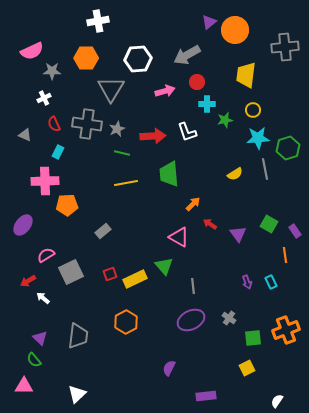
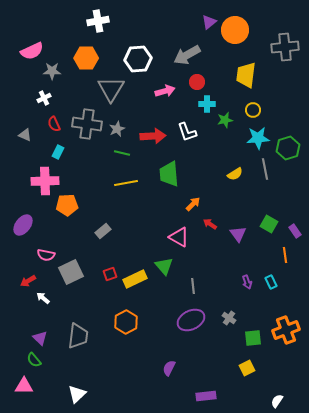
pink semicircle at (46, 255): rotated 138 degrees counterclockwise
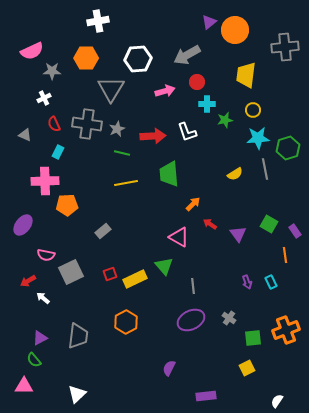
purple triangle at (40, 338): rotated 49 degrees clockwise
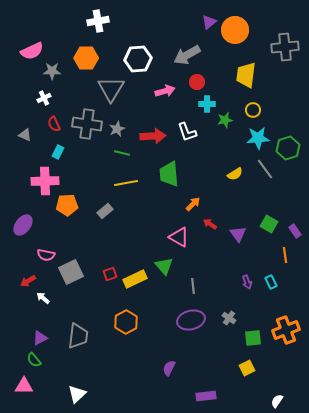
gray line at (265, 169): rotated 25 degrees counterclockwise
gray rectangle at (103, 231): moved 2 px right, 20 px up
purple ellipse at (191, 320): rotated 12 degrees clockwise
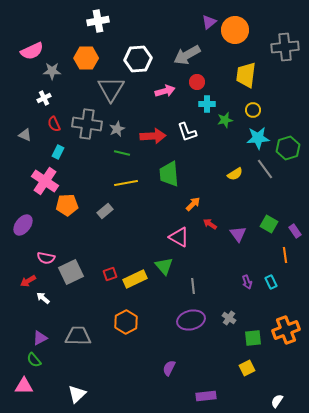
pink cross at (45, 181): rotated 36 degrees clockwise
pink semicircle at (46, 255): moved 3 px down
gray trapezoid at (78, 336): rotated 96 degrees counterclockwise
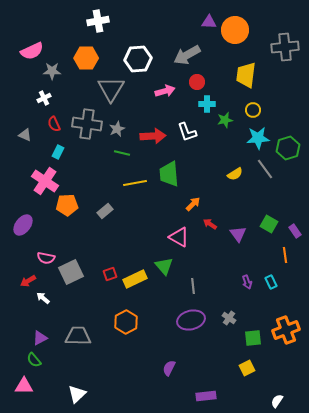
purple triangle at (209, 22): rotated 42 degrees clockwise
yellow line at (126, 183): moved 9 px right
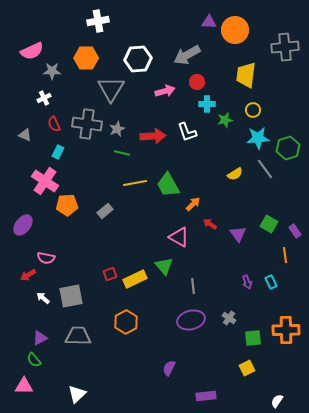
green trapezoid at (169, 174): moved 1 px left, 11 px down; rotated 24 degrees counterclockwise
gray square at (71, 272): moved 24 px down; rotated 15 degrees clockwise
red arrow at (28, 281): moved 6 px up
orange cross at (286, 330): rotated 20 degrees clockwise
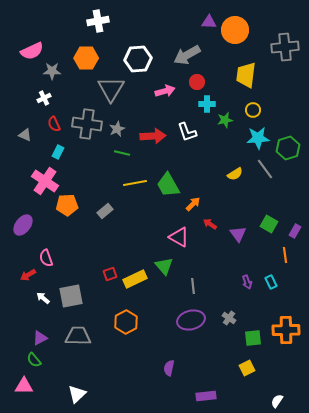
purple rectangle at (295, 231): rotated 64 degrees clockwise
pink semicircle at (46, 258): rotated 60 degrees clockwise
purple semicircle at (169, 368): rotated 14 degrees counterclockwise
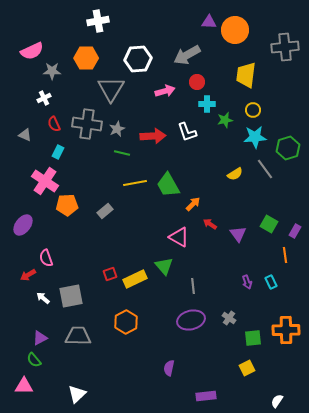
cyan star at (258, 138): moved 3 px left, 1 px up
